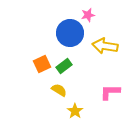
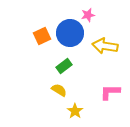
orange square: moved 28 px up
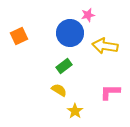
orange square: moved 23 px left
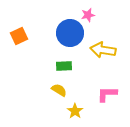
yellow arrow: moved 2 px left, 4 px down
green rectangle: rotated 35 degrees clockwise
pink L-shape: moved 3 px left, 2 px down
